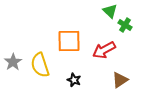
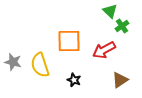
green cross: moved 3 px left, 1 px down; rotated 24 degrees clockwise
gray star: rotated 24 degrees counterclockwise
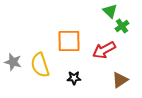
black star: moved 2 px up; rotated 24 degrees counterclockwise
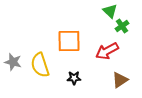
red arrow: moved 3 px right, 1 px down
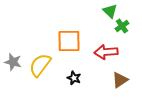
red arrow: moved 1 px left, 1 px down; rotated 25 degrees clockwise
yellow semicircle: rotated 55 degrees clockwise
black star: rotated 24 degrees clockwise
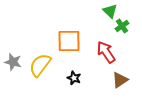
red arrow: rotated 60 degrees clockwise
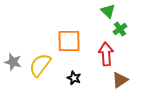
green triangle: moved 2 px left
green cross: moved 2 px left, 3 px down
red arrow: moved 2 px down; rotated 30 degrees clockwise
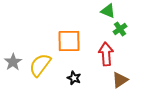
green triangle: rotated 21 degrees counterclockwise
gray star: rotated 24 degrees clockwise
